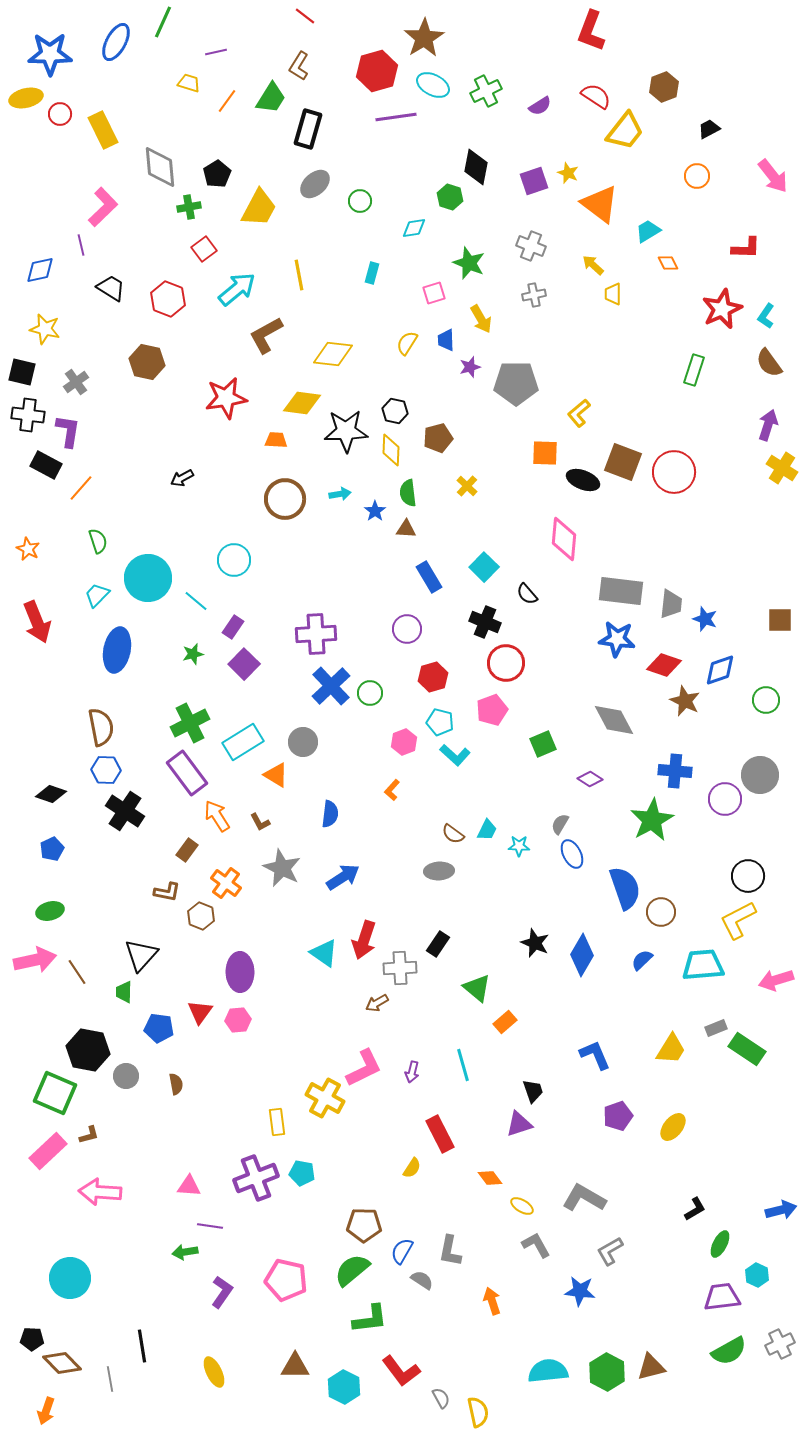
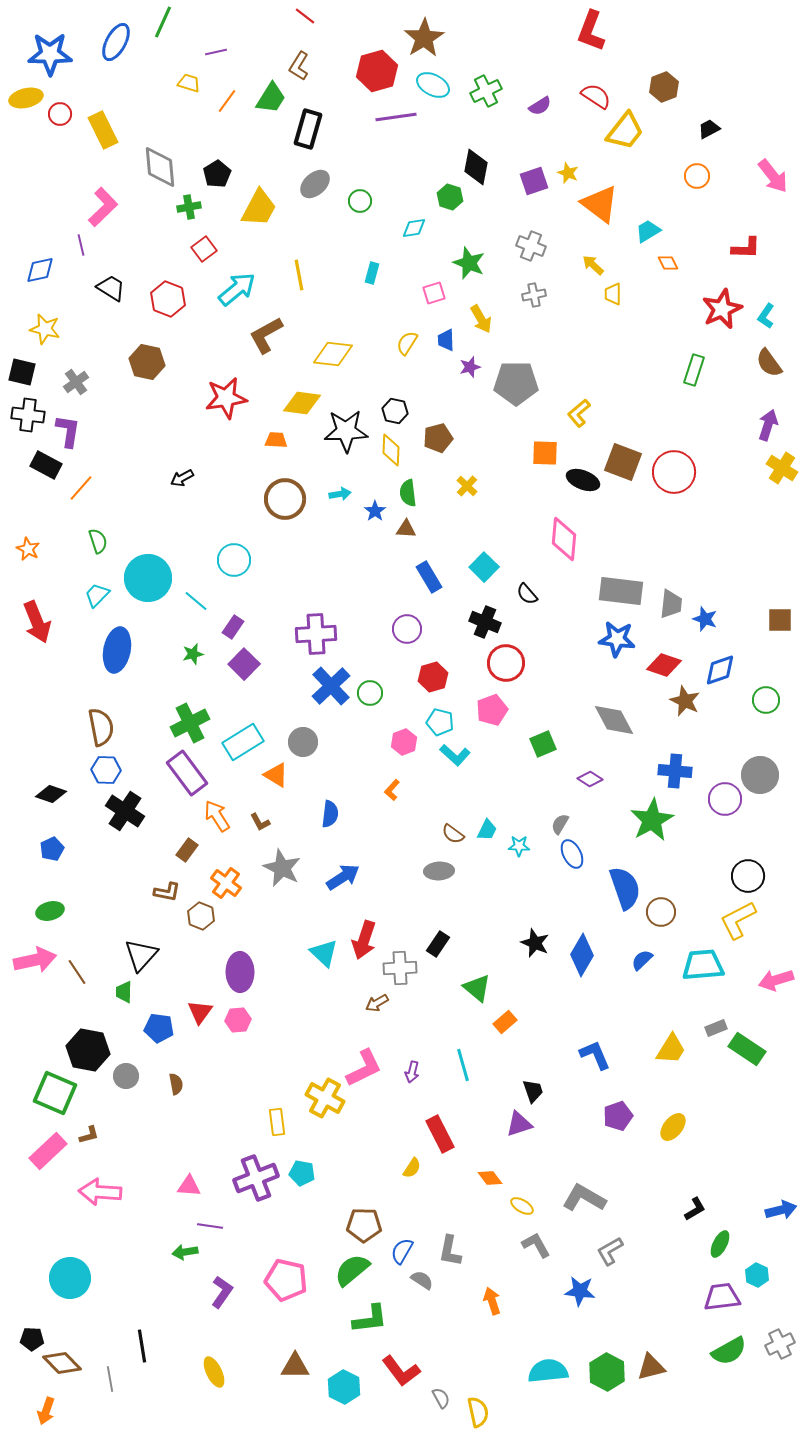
cyan triangle at (324, 953): rotated 8 degrees clockwise
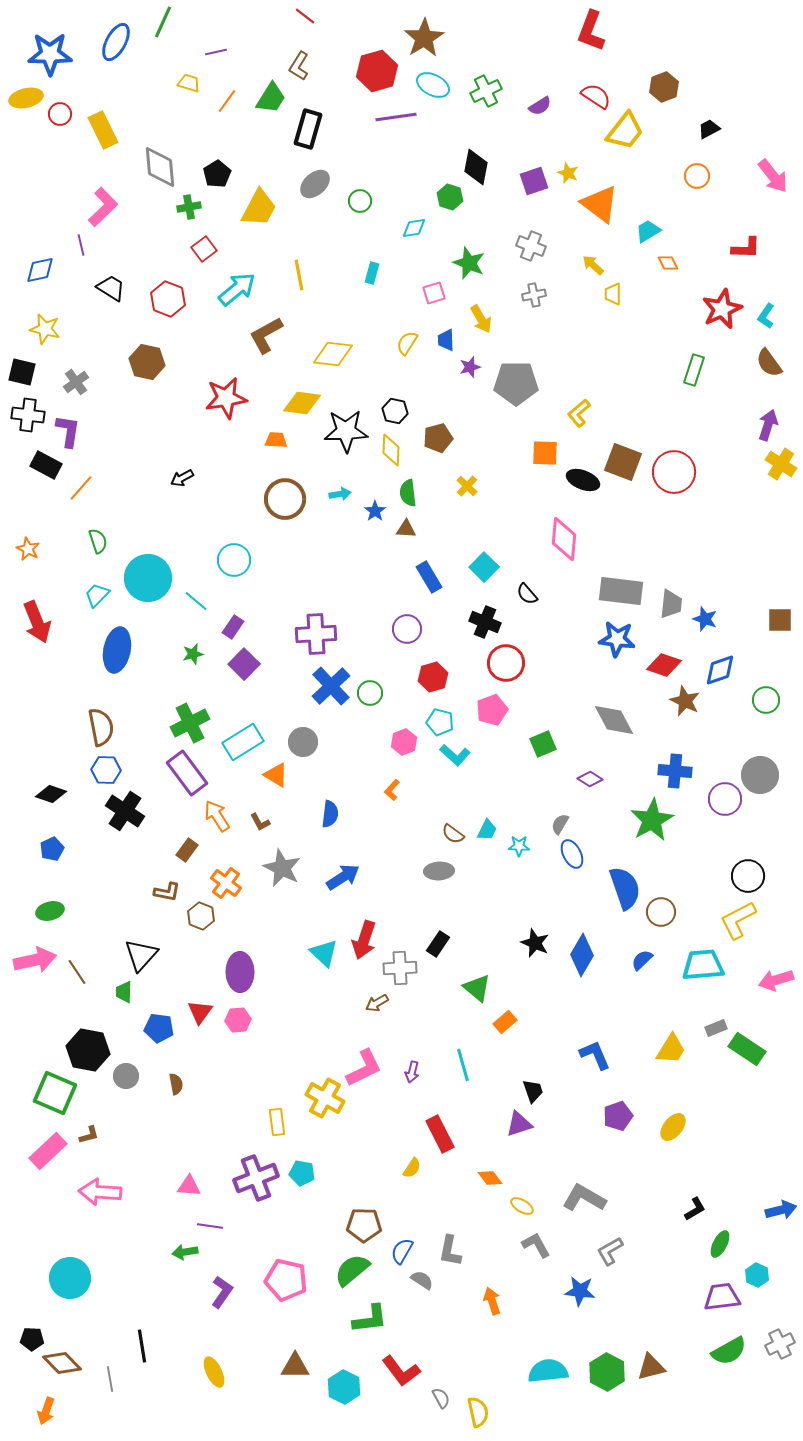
yellow cross at (782, 468): moved 1 px left, 4 px up
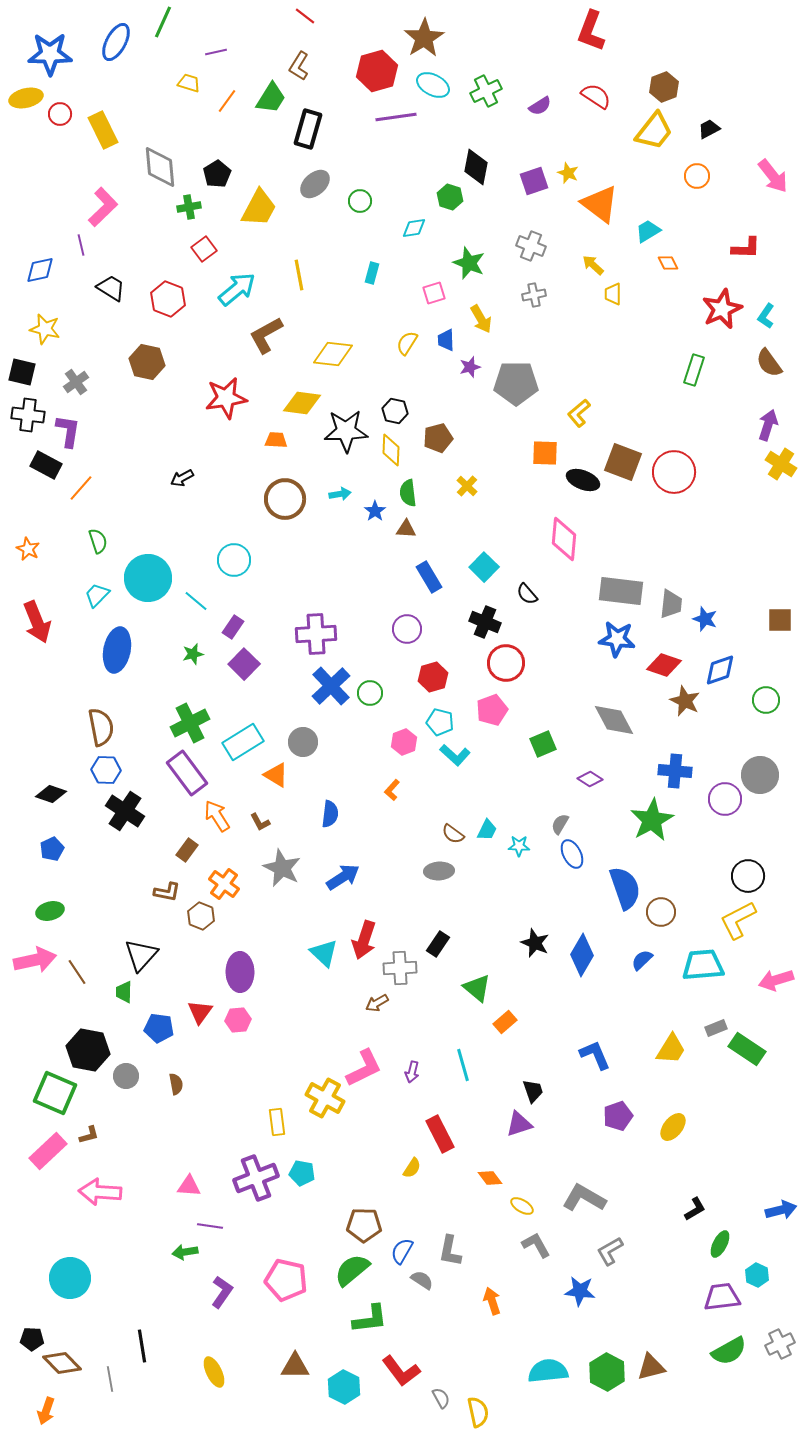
yellow trapezoid at (625, 131): moved 29 px right
orange cross at (226, 883): moved 2 px left, 1 px down
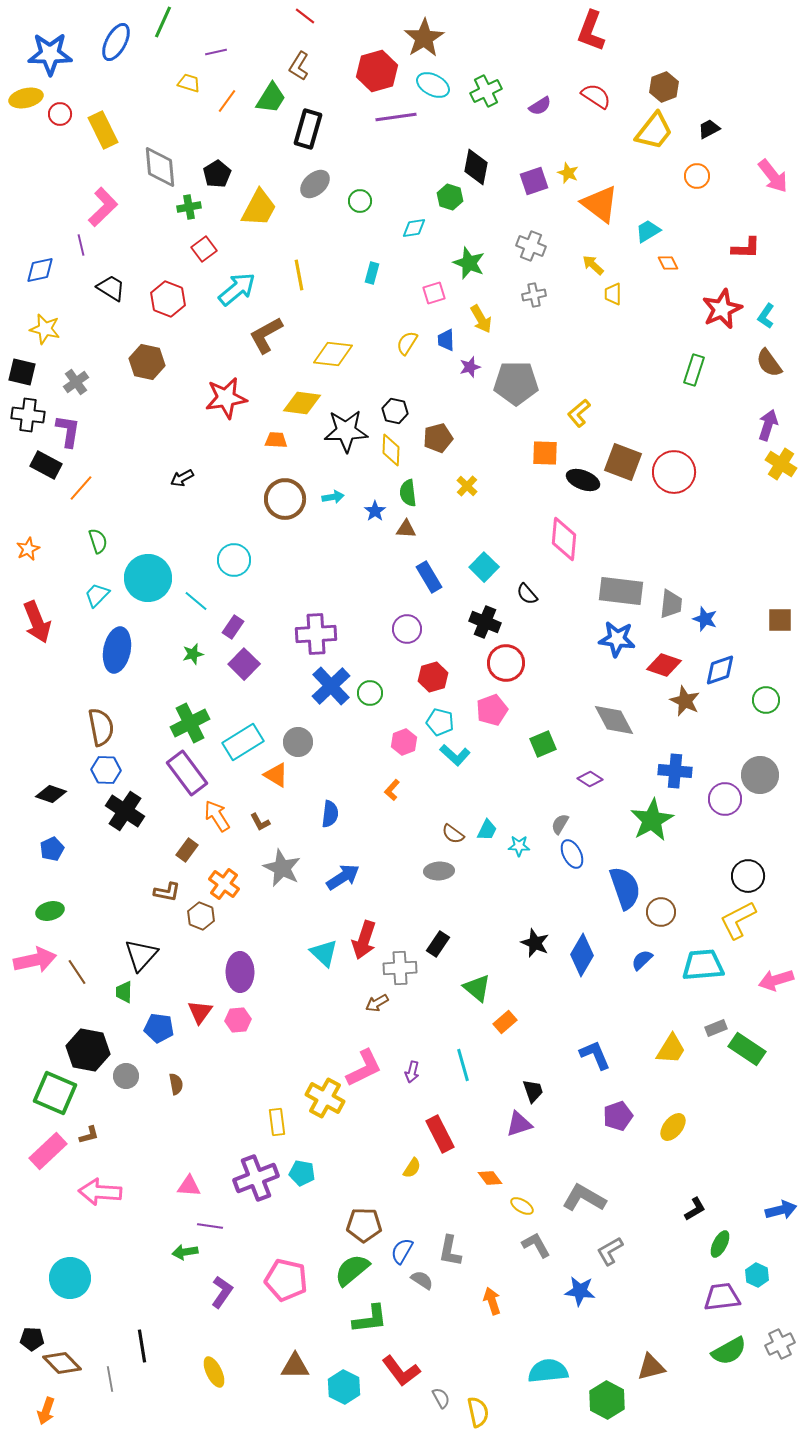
cyan arrow at (340, 494): moved 7 px left, 3 px down
orange star at (28, 549): rotated 20 degrees clockwise
gray circle at (303, 742): moved 5 px left
green hexagon at (607, 1372): moved 28 px down
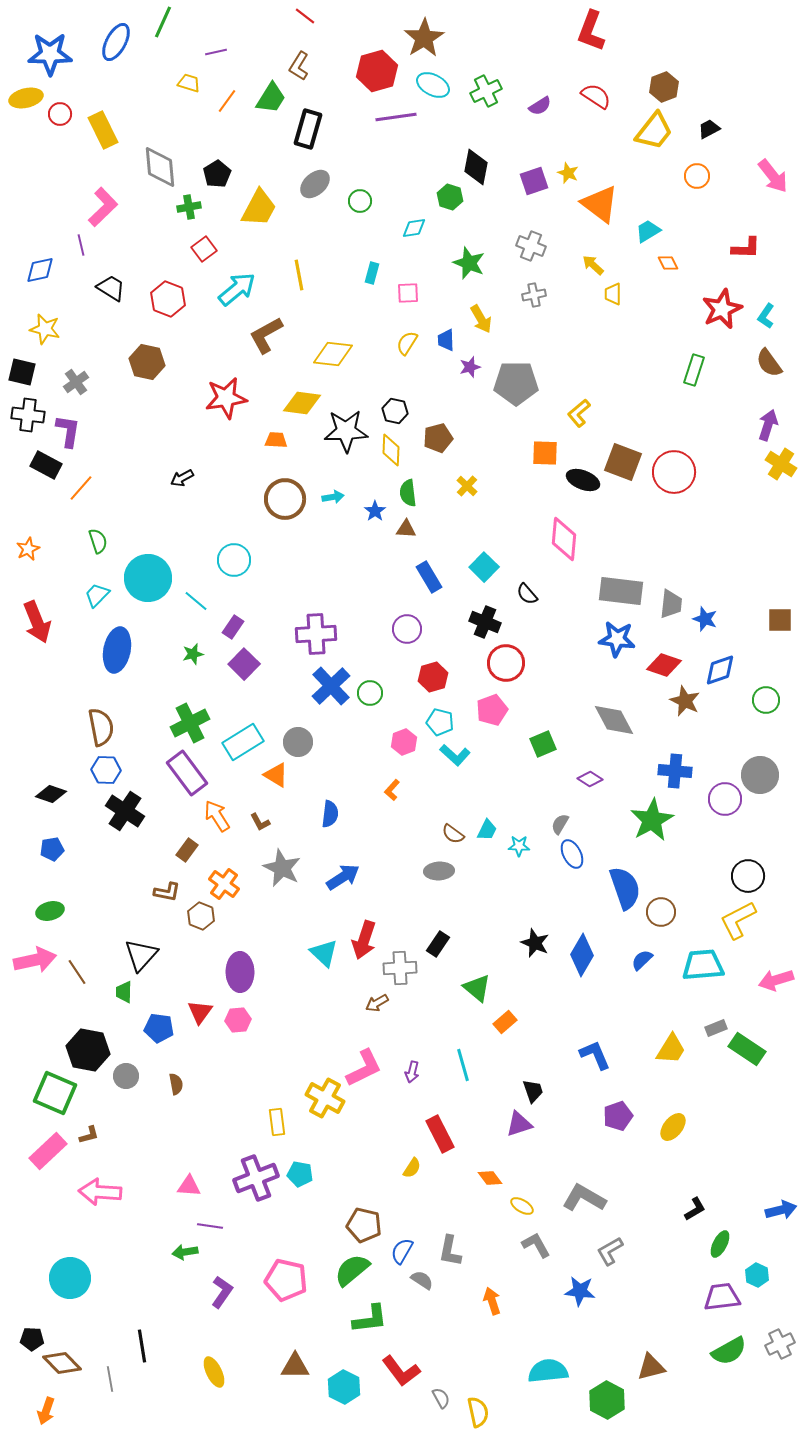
pink square at (434, 293): moved 26 px left; rotated 15 degrees clockwise
blue pentagon at (52, 849): rotated 15 degrees clockwise
cyan pentagon at (302, 1173): moved 2 px left, 1 px down
brown pentagon at (364, 1225): rotated 12 degrees clockwise
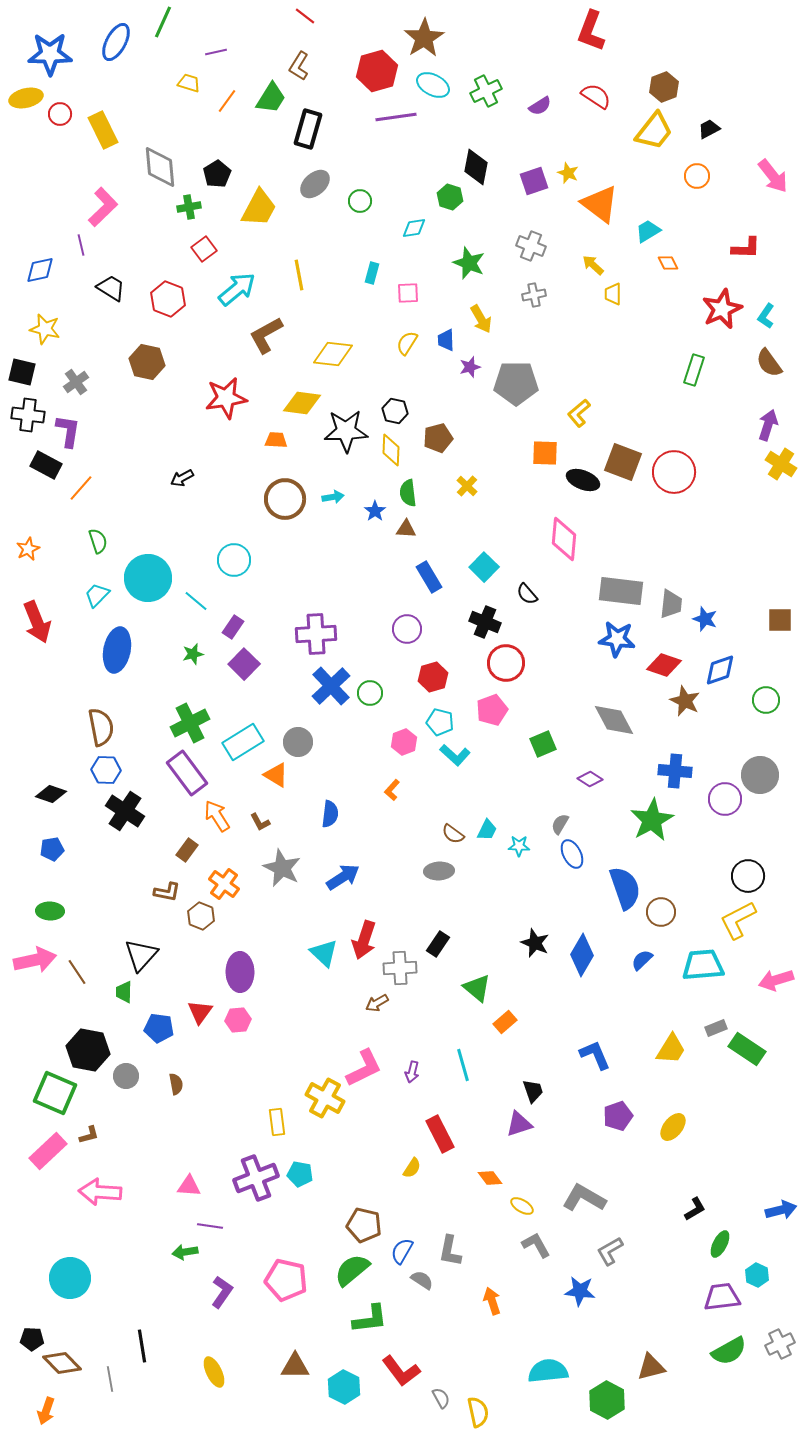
green ellipse at (50, 911): rotated 16 degrees clockwise
